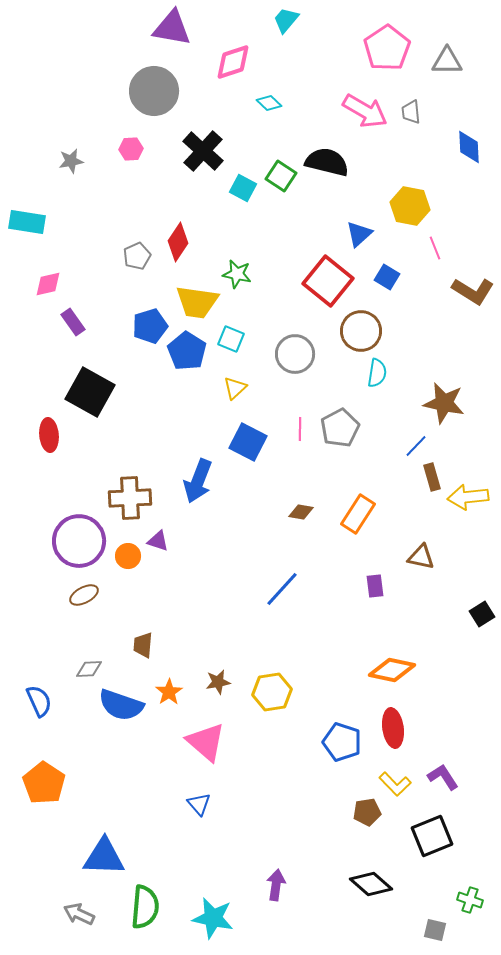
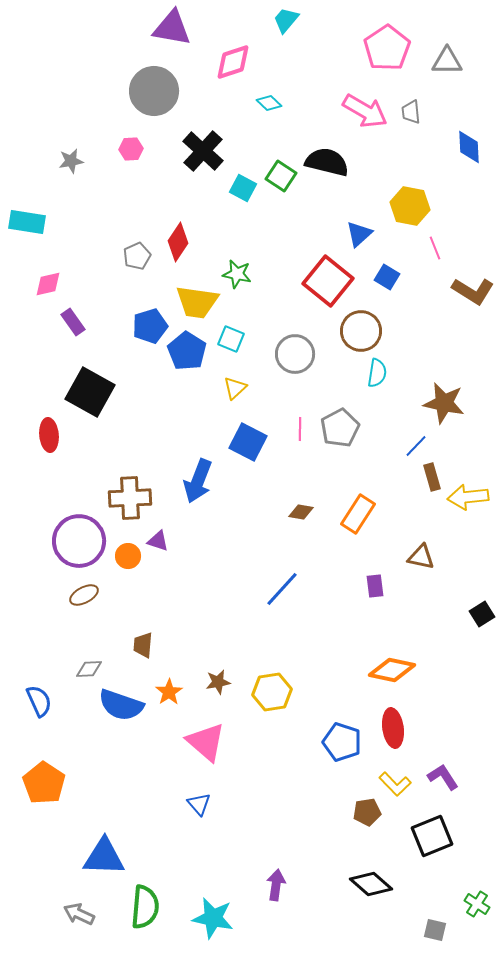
green cross at (470, 900): moved 7 px right, 4 px down; rotated 15 degrees clockwise
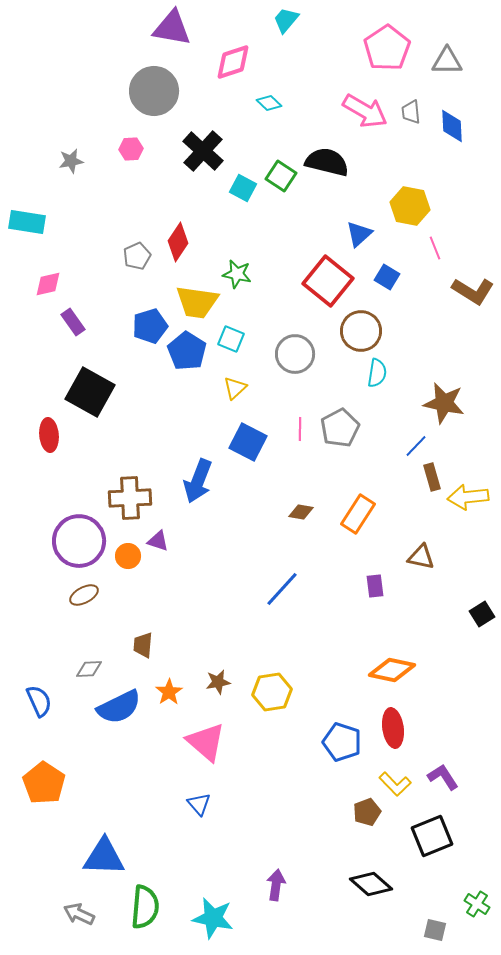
blue diamond at (469, 147): moved 17 px left, 21 px up
blue semicircle at (121, 705): moved 2 px left, 2 px down; rotated 45 degrees counterclockwise
brown pentagon at (367, 812): rotated 12 degrees counterclockwise
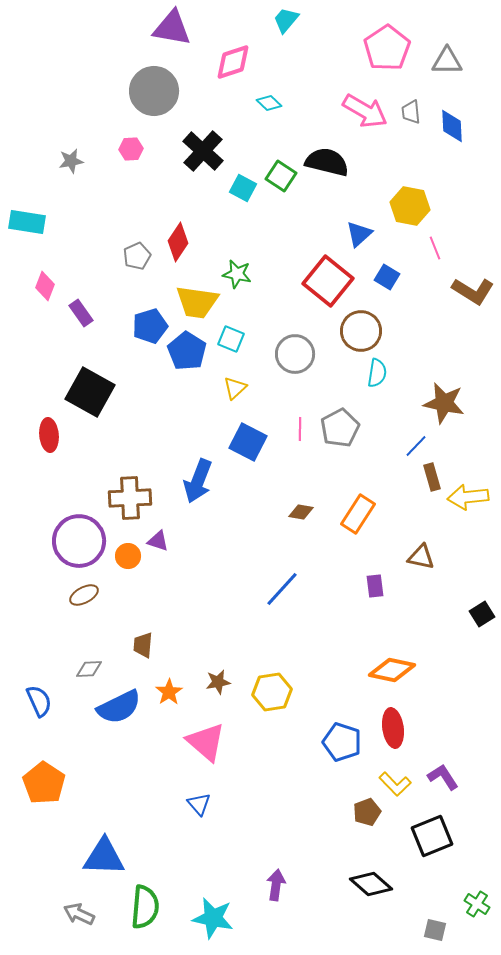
pink diamond at (48, 284): moved 3 px left, 2 px down; rotated 56 degrees counterclockwise
purple rectangle at (73, 322): moved 8 px right, 9 px up
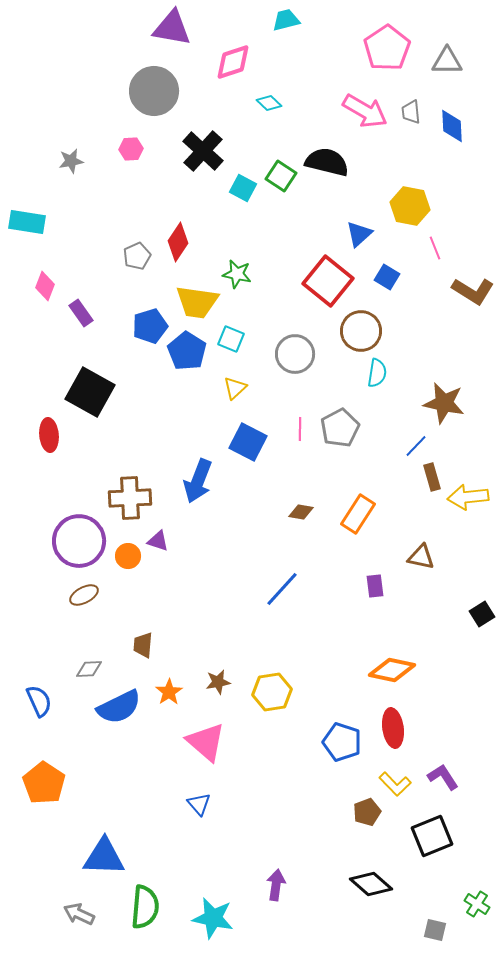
cyan trapezoid at (286, 20): rotated 36 degrees clockwise
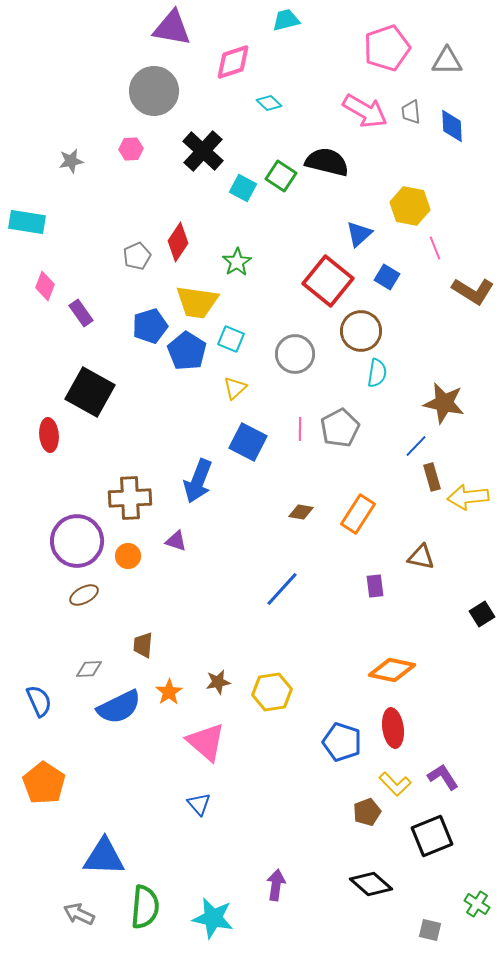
pink pentagon at (387, 48): rotated 15 degrees clockwise
green star at (237, 274): moved 12 px up; rotated 28 degrees clockwise
purple circle at (79, 541): moved 2 px left
purple triangle at (158, 541): moved 18 px right
gray square at (435, 930): moved 5 px left
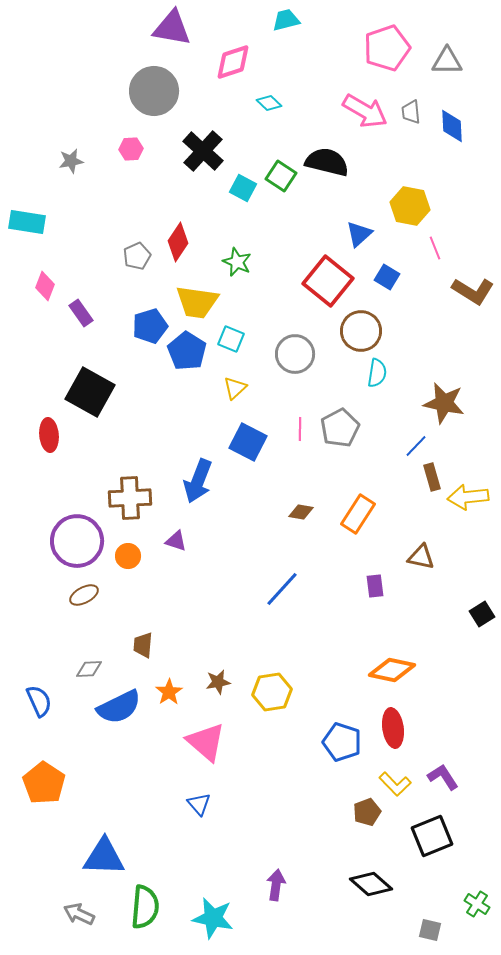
green star at (237, 262): rotated 16 degrees counterclockwise
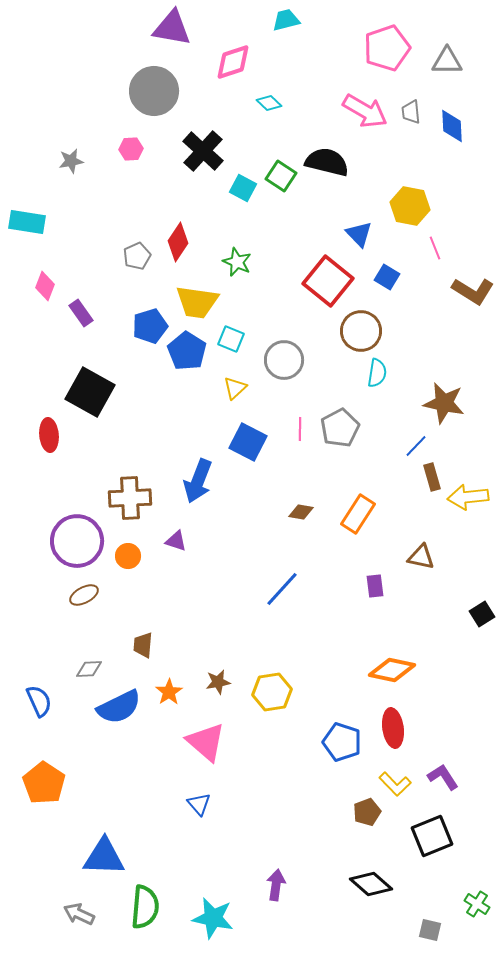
blue triangle at (359, 234): rotated 32 degrees counterclockwise
gray circle at (295, 354): moved 11 px left, 6 px down
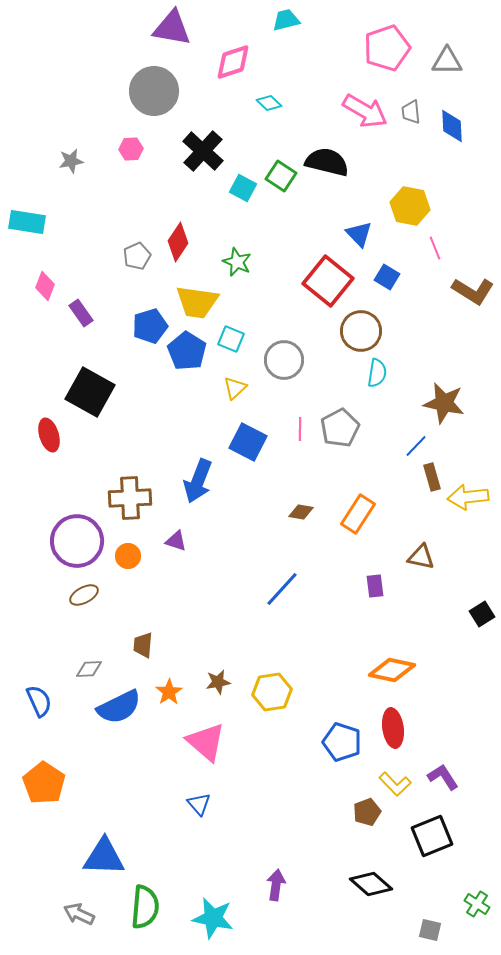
red ellipse at (49, 435): rotated 12 degrees counterclockwise
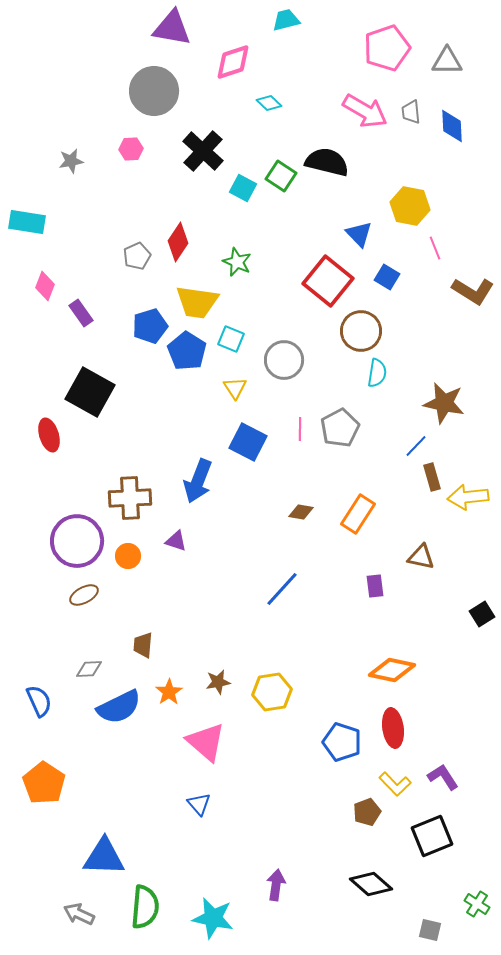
yellow triangle at (235, 388): rotated 20 degrees counterclockwise
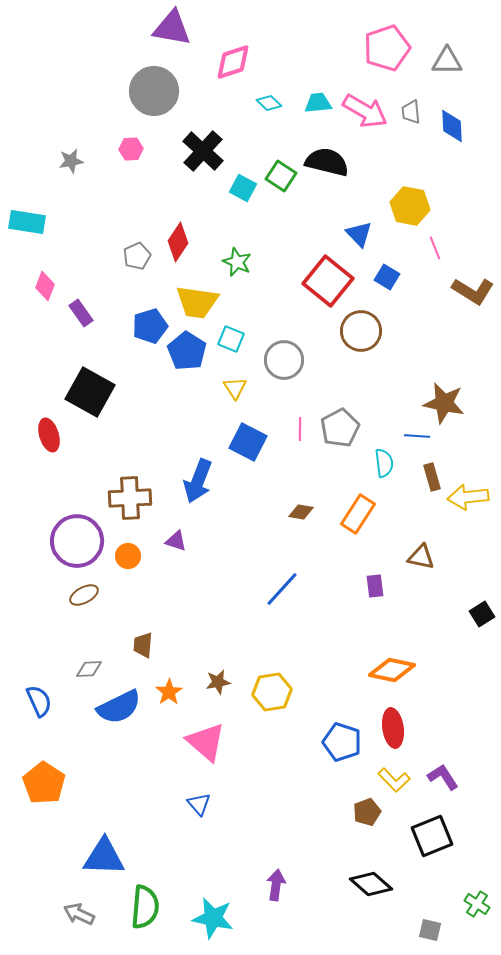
cyan trapezoid at (286, 20): moved 32 px right, 83 px down; rotated 8 degrees clockwise
cyan semicircle at (377, 373): moved 7 px right, 90 px down; rotated 16 degrees counterclockwise
blue line at (416, 446): moved 1 px right, 10 px up; rotated 50 degrees clockwise
yellow L-shape at (395, 784): moved 1 px left, 4 px up
